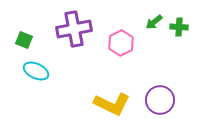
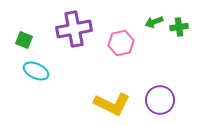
green arrow: rotated 18 degrees clockwise
green cross: rotated 12 degrees counterclockwise
pink hexagon: rotated 15 degrees clockwise
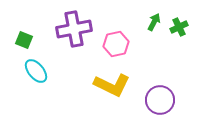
green arrow: rotated 138 degrees clockwise
green cross: rotated 18 degrees counterclockwise
pink hexagon: moved 5 px left, 1 px down
cyan ellipse: rotated 25 degrees clockwise
yellow L-shape: moved 19 px up
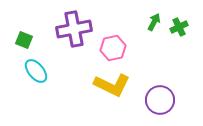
pink hexagon: moved 3 px left, 4 px down
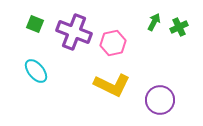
purple cross: moved 3 px down; rotated 32 degrees clockwise
green square: moved 11 px right, 16 px up
pink hexagon: moved 5 px up
